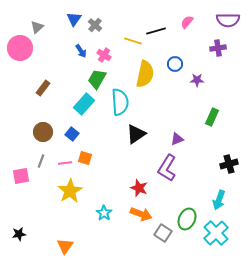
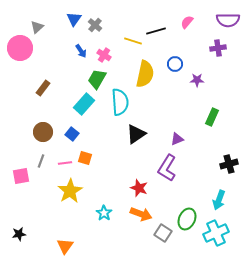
cyan cross: rotated 20 degrees clockwise
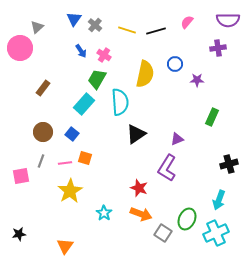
yellow line: moved 6 px left, 11 px up
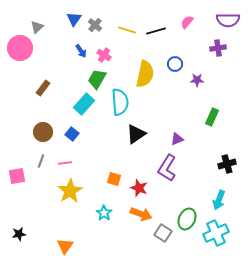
orange square: moved 29 px right, 21 px down
black cross: moved 2 px left
pink square: moved 4 px left
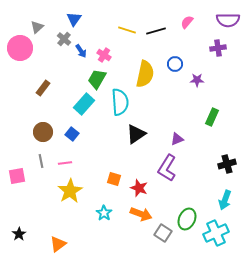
gray cross: moved 31 px left, 14 px down
gray line: rotated 32 degrees counterclockwise
cyan arrow: moved 6 px right
black star: rotated 24 degrees counterclockwise
orange triangle: moved 7 px left, 2 px up; rotated 18 degrees clockwise
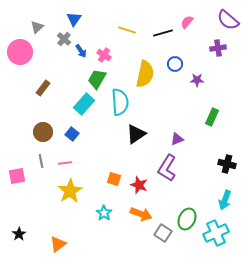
purple semicircle: rotated 40 degrees clockwise
black line: moved 7 px right, 2 px down
pink circle: moved 4 px down
black cross: rotated 30 degrees clockwise
red star: moved 3 px up
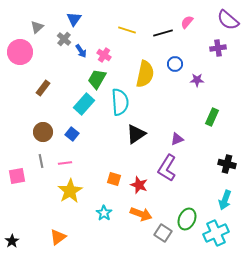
black star: moved 7 px left, 7 px down
orange triangle: moved 7 px up
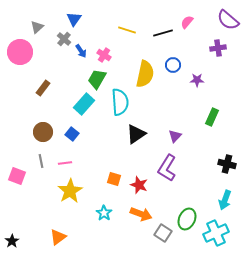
blue circle: moved 2 px left, 1 px down
purple triangle: moved 2 px left, 3 px up; rotated 24 degrees counterclockwise
pink square: rotated 30 degrees clockwise
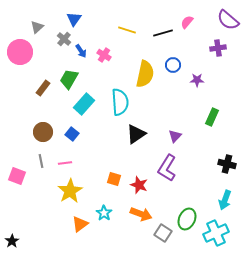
green trapezoid: moved 28 px left
orange triangle: moved 22 px right, 13 px up
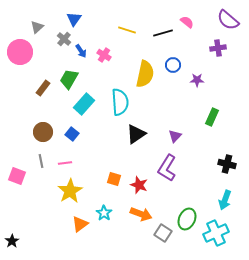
pink semicircle: rotated 88 degrees clockwise
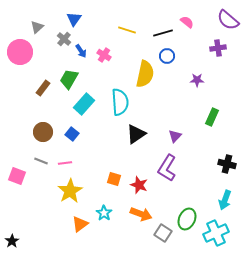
blue circle: moved 6 px left, 9 px up
gray line: rotated 56 degrees counterclockwise
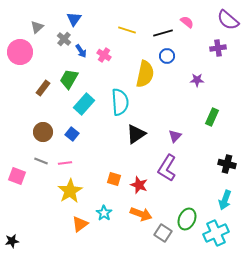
black star: rotated 24 degrees clockwise
